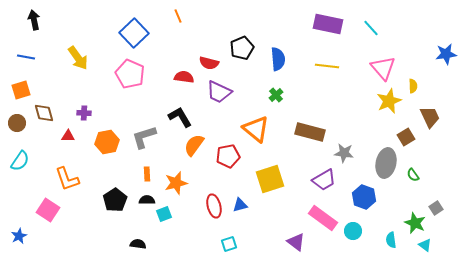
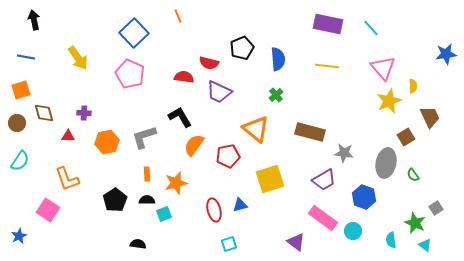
red ellipse at (214, 206): moved 4 px down
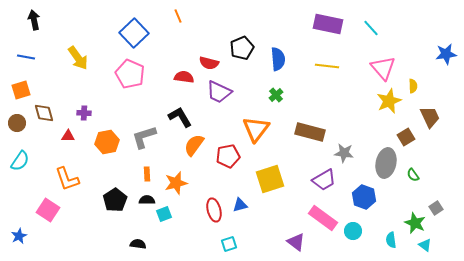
orange triangle at (256, 129): rotated 28 degrees clockwise
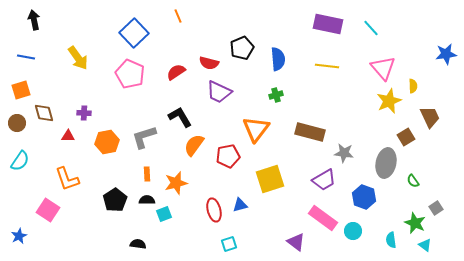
red semicircle at (184, 77): moved 8 px left, 5 px up; rotated 42 degrees counterclockwise
green cross at (276, 95): rotated 24 degrees clockwise
green semicircle at (413, 175): moved 6 px down
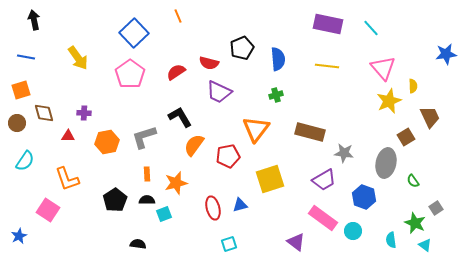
pink pentagon at (130, 74): rotated 12 degrees clockwise
cyan semicircle at (20, 161): moved 5 px right
red ellipse at (214, 210): moved 1 px left, 2 px up
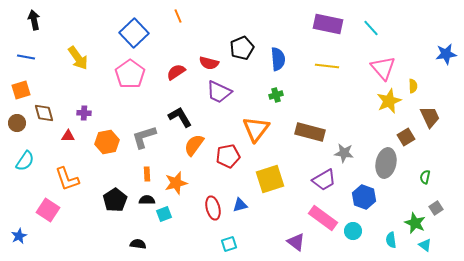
green semicircle at (413, 181): moved 12 px right, 4 px up; rotated 48 degrees clockwise
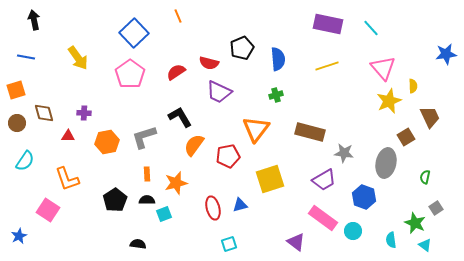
yellow line at (327, 66): rotated 25 degrees counterclockwise
orange square at (21, 90): moved 5 px left
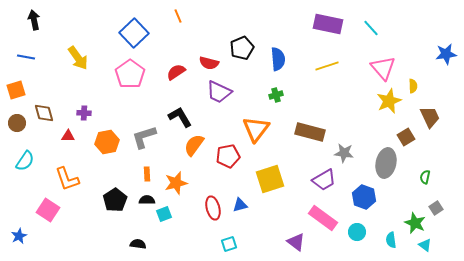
cyan circle at (353, 231): moved 4 px right, 1 px down
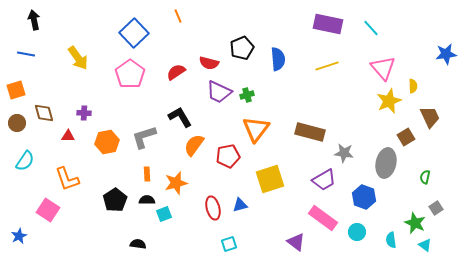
blue line at (26, 57): moved 3 px up
green cross at (276, 95): moved 29 px left
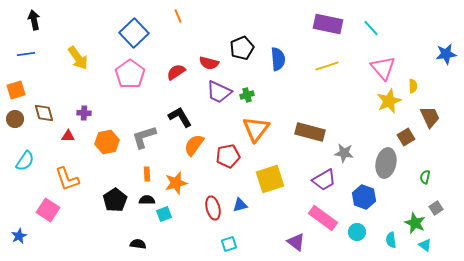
blue line at (26, 54): rotated 18 degrees counterclockwise
brown circle at (17, 123): moved 2 px left, 4 px up
